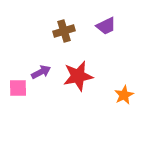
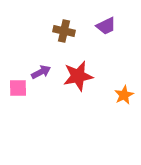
brown cross: rotated 30 degrees clockwise
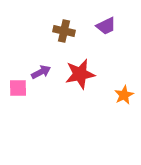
red star: moved 2 px right, 2 px up
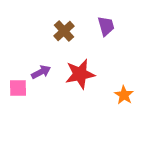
purple trapezoid: rotated 80 degrees counterclockwise
brown cross: rotated 35 degrees clockwise
orange star: rotated 12 degrees counterclockwise
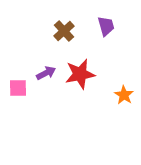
purple arrow: moved 5 px right, 1 px down
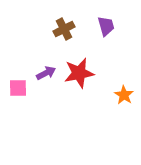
brown cross: moved 2 px up; rotated 15 degrees clockwise
red star: moved 1 px left, 1 px up
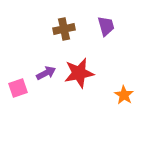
brown cross: rotated 15 degrees clockwise
pink square: rotated 18 degrees counterclockwise
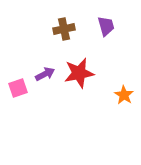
purple arrow: moved 1 px left, 1 px down
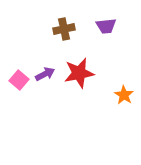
purple trapezoid: rotated 100 degrees clockwise
pink square: moved 1 px right, 8 px up; rotated 30 degrees counterclockwise
